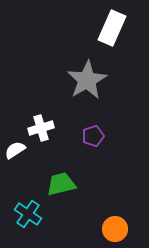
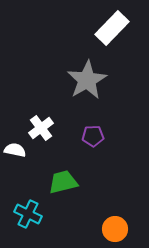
white rectangle: rotated 20 degrees clockwise
white cross: rotated 20 degrees counterclockwise
purple pentagon: rotated 15 degrees clockwise
white semicircle: rotated 45 degrees clockwise
green trapezoid: moved 2 px right, 2 px up
cyan cross: rotated 8 degrees counterclockwise
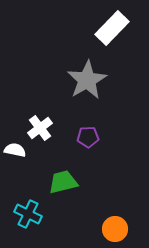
white cross: moved 1 px left
purple pentagon: moved 5 px left, 1 px down
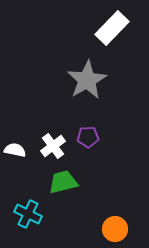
white cross: moved 13 px right, 18 px down
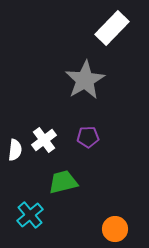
gray star: moved 2 px left
white cross: moved 9 px left, 6 px up
white semicircle: rotated 85 degrees clockwise
cyan cross: moved 2 px right, 1 px down; rotated 24 degrees clockwise
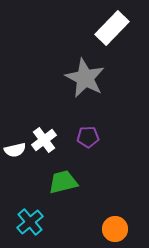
gray star: moved 2 px up; rotated 15 degrees counterclockwise
white semicircle: rotated 70 degrees clockwise
cyan cross: moved 7 px down
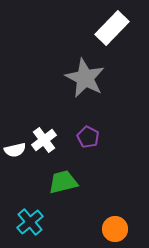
purple pentagon: rotated 30 degrees clockwise
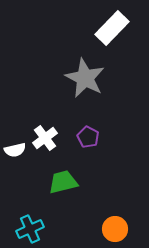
white cross: moved 1 px right, 2 px up
cyan cross: moved 7 px down; rotated 16 degrees clockwise
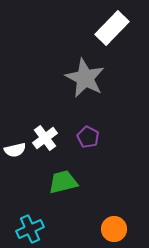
orange circle: moved 1 px left
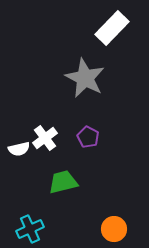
white semicircle: moved 4 px right, 1 px up
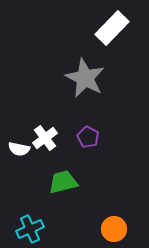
white semicircle: rotated 25 degrees clockwise
